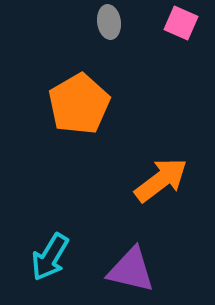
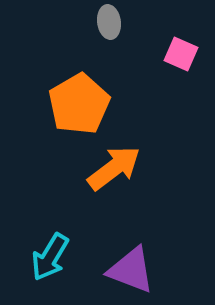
pink square: moved 31 px down
orange arrow: moved 47 px left, 12 px up
purple triangle: rotated 8 degrees clockwise
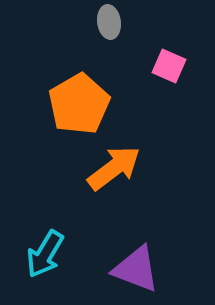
pink square: moved 12 px left, 12 px down
cyan arrow: moved 5 px left, 3 px up
purple triangle: moved 5 px right, 1 px up
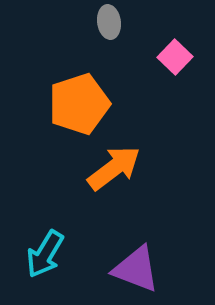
pink square: moved 6 px right, 9 px up; rotated 20 degrees clockwise
orange pentagon: rotated 12 degrees clockwise
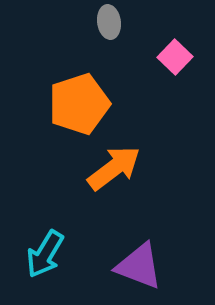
purple triangle: moved 3 px right, 3 px up
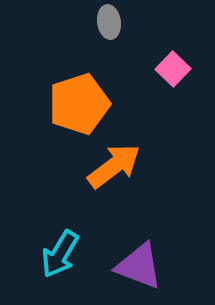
pink square: moved 2 px left, 12 px down
orange arrow: moved 2 px up
cyan arrow: moved 15 px right
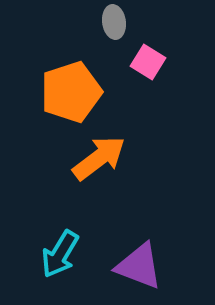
gray ellipse: moved 5 px right
pink square: moved 25 px left, 7 px up; rotated 12 degrees counterclockwise
orange pentagon: moved 8 px left, 12 px up
orange arrow: moved 15 px left, 8 px up
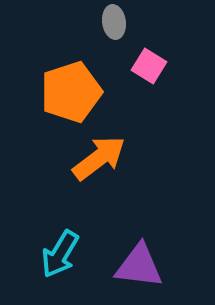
pink square: moved 1 px right, 4 px down
purple triangle: rotated 14 degrees counterclockwise
